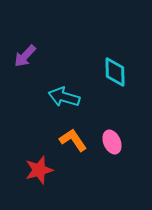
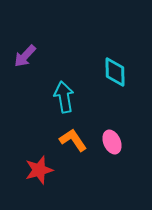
cyan arrow: rotated 64 degrees clockwise
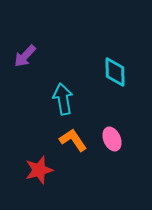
cyan arrow: moved 1 px left, 2 px down
pink ellipse: moved 3 px up
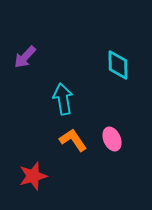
purple arrow: moved 1 px down
cyan diamond: moved 3 px right, 7 px up
red star: moved 6 px left, 6 px down
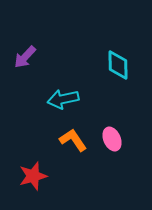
cyan arrow: rotated 92 degrees counterclockwise
